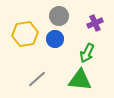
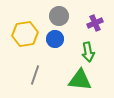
green arrow: moved 1 px right, 1 px up; rotated 36 degrees counterclockwise
gray line: moved 2 px left, 4 px up; rotated 30 degrees counterclockwise
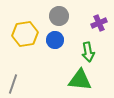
purple cross: moved 4 px right
blue circle: moved 1 px down
gray line: moved 22 px left, 9 px down
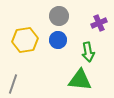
yellow hexagon: moved 6 px down
blue circle: moved 3 px right
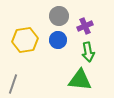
purple cross: moved 14 px left, 3 px down
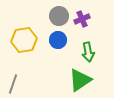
purple cross: moved 3 px left, 7 px up
yellow hexagon: moved 1 px left
green triangle: rotated 40 degrees counterclockwise
